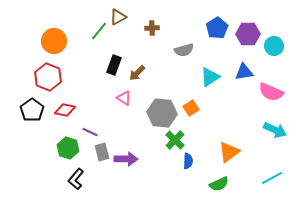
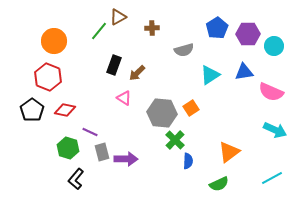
cyan triangle: moved 2 px up
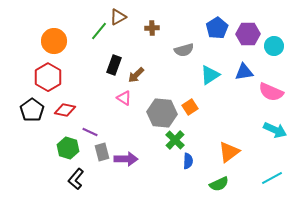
brown arrow: moved 1 px left, 2 px down
red hexagon: rotated 8 degrees clockwise
orange square: moved 1 px left, 1 px up
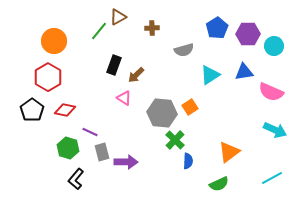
purple arrow: moved 3 px down
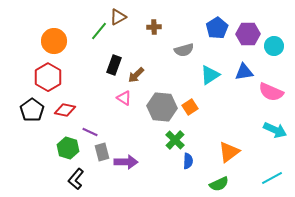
brown cross: moved 2 px right, 1 px up
gray hexagon: moved 6 px up
